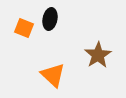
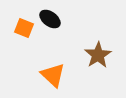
black ellipse: rotated 65 degrees counterclockwise
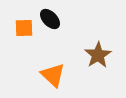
black ellipse: rotated 10 degrees clockwise
orange square: rotated 24 degrees counterclockwise
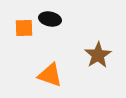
black ellipse: rotated 35 degrees counterclockwise
orange triangle: moved 3 px left; rotated 24 degrees counterclockwise
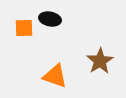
brown star: moved 2 px right, 6 px down
orange triangle: moved 5 px right, 1 px down
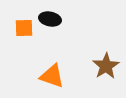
brown star: moved 6 px right, 5 px down
orange triangle: moved 3 px left
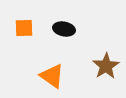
black ellipse: moved 14 px right, 10 px down
orange triangle: rotated 16 degrees clockwise
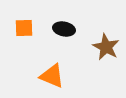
brown star: moved 19 px up; rotated 12 degrees counterclockwise
orange triangle: rotated 12 degrees counterclockwise
